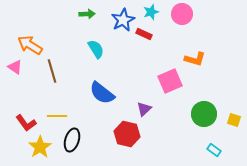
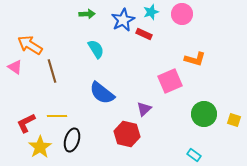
red L-shape: rotated 100 degrees clockwise
cyan rectangle: moved 20 px left, 5 px down
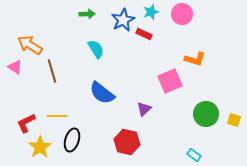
green circle: moved 2 px right
red hexagon: moved 8 px down
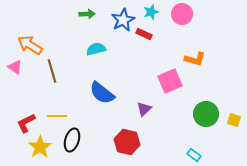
cyan semicircle: rotated 72 degrees counterclockwise
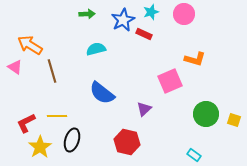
pink circle: moved 2 px right
